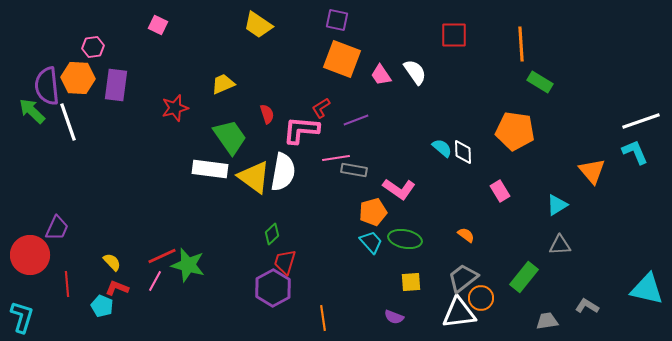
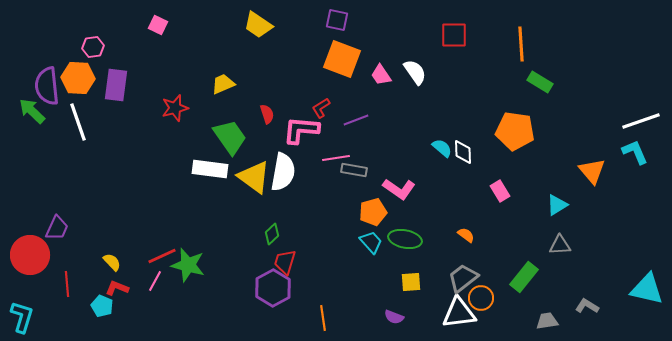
white line at (68, 122): moved 10 px right
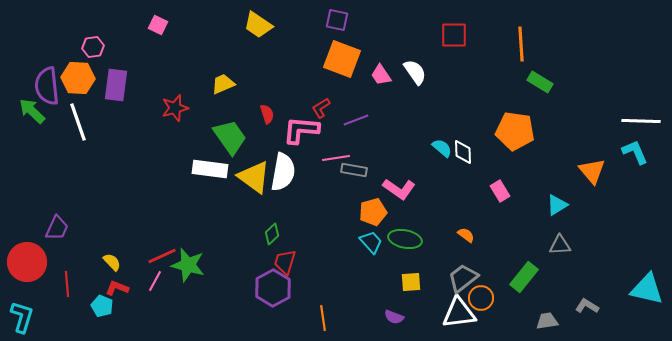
white line at (641, 121): rotated 21 degrees clockwise
red circle at (30, 255): moved 3 px left, 7 px down
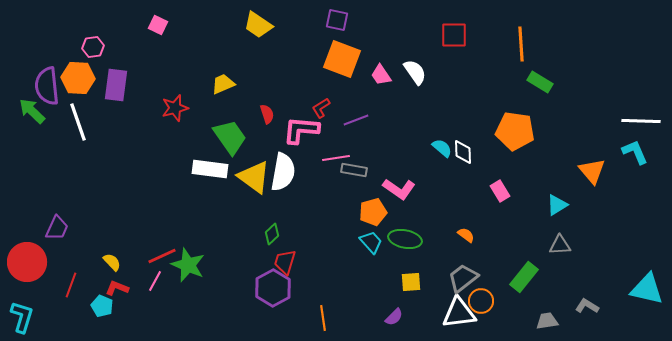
green star at (188, 265): rotated 8 degrees clockwise
red line at (67, 284): moved 4 px right, 1 px down; rotated 25 degrees clockwise
orange circle at (481, 298): moved 3 px down
purple semicircle at (394, 317): rotated 66 degrees counterclockwise
